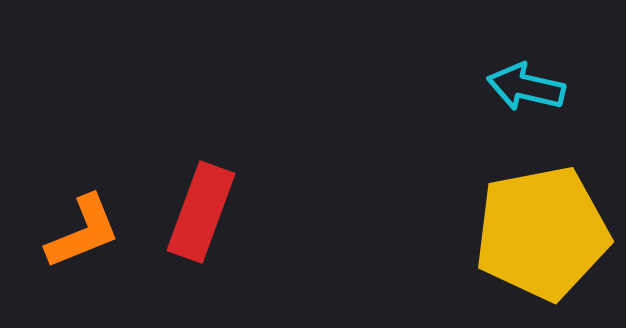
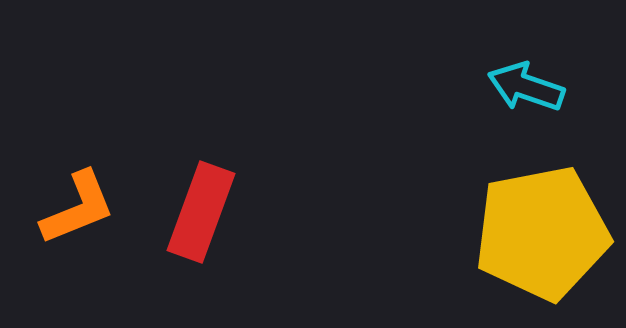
cyan arrow: rotated 6 degrees clockwise
orange L-shape: moved 5 px left, 24 px up
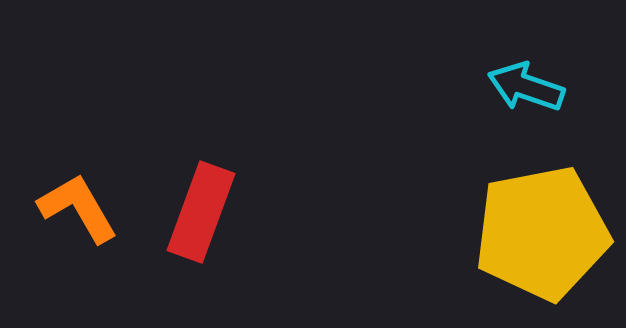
orange L-shape: rotated 98 degrees counterclockwise
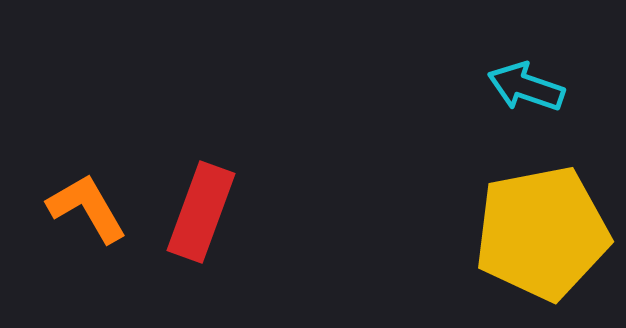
orange L-shape: moved 9 px right
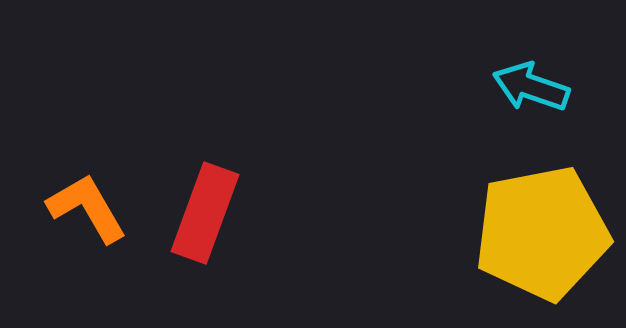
cyan arrow: moved 5 px right
red rectangle: moved 4 px right, 1 px down
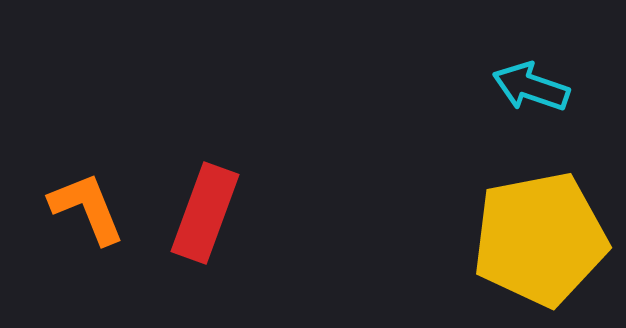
orange L-shape: rotated 8 degrees clockwise
yellow pentagon: moved 2 px left, 6 px down
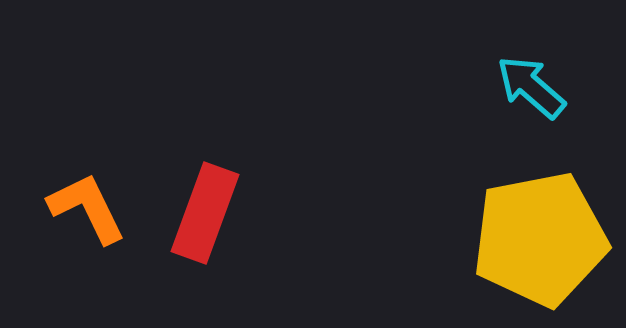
cyan arrow: rotated 22 degrees clockwise
orange L-shape: rotated 4 degrees counterclockwise
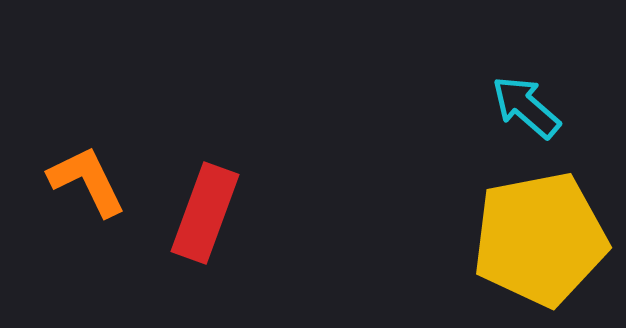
cyan arrow: moved 5 px left, 20 px down
orange L-shape: moved 27 px up
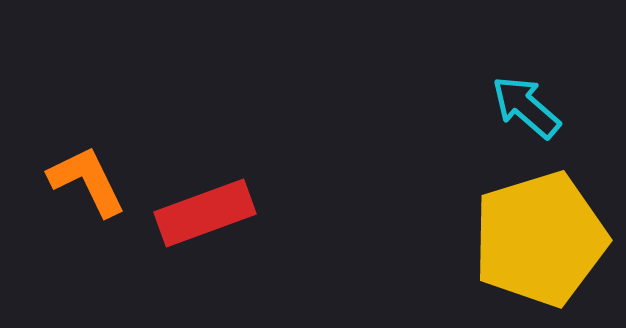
red rectangle: rotated 50 degrees clockwise
yellow pentagon: rotated 6 degrees counterclockwise
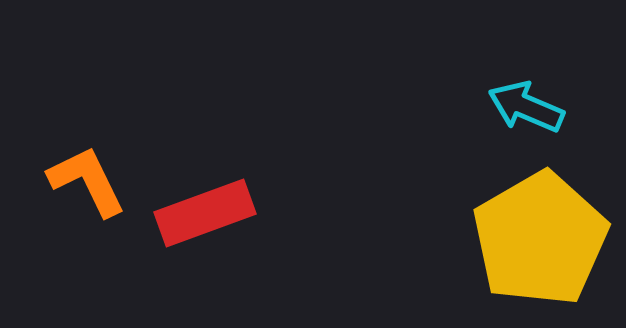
cyan arrow: rotated 18 degrees counterclockwise
yellow pentagon: rotated 13 degrees counterclockwise
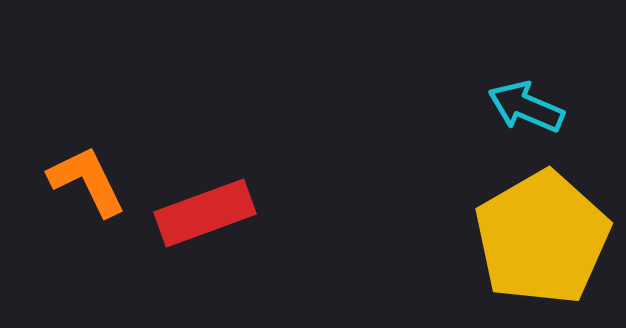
yellow pentagon: moved 2 px right, 1 px up
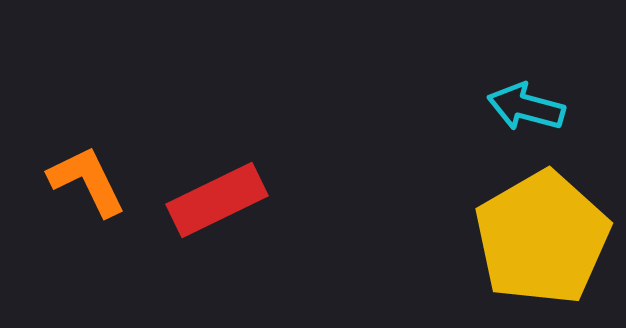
cyan arrow: rotated 8 degrees counterclockwise
red rectangle: moved 12 px right, 13 px up; rotated 6 degrees counterclockwise
